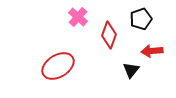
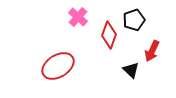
black pentagon: moved 7 px left, 1 px down
red arrow: rotated 60 degrees counterclockwise
black triangle: rotated 24 degrees counterclockwise
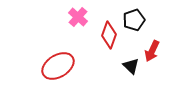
black triangle: moved 4 px up
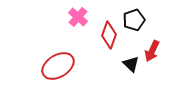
black triangle: moved 2 px up
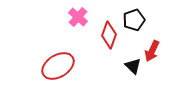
black triangle: moved 2 px right, 2 px down
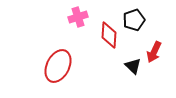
pink cross: rotated 30 degrees clockwise
red diamond: rotated 16 degrees counterclockwise
red arrow: moved 2 px right, 1 px down
red ellipse: rotated 32 degrees counterclockwise
